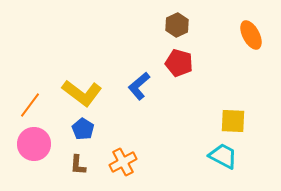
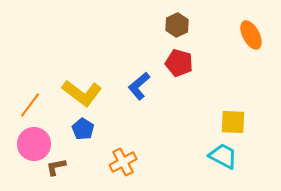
yellow square: moved 1 px down
brown L-shape: moved 22 px left, 2 px down; rotated 75 degrees clockwise
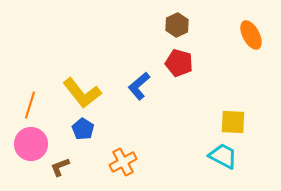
yellow L-shape: rotated 15 degrees clockwise
orange line: rotated 20 degrees counterclockwise
pink circle: moved 3 px left
brown L-shape: moved 4 px right; rotated 10 degrees counterclockwise
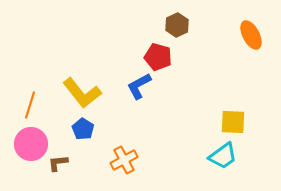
red pentagon: moved 21 px left, 6 px up
blue L-shape: rotated 12 degrees clockwise
cyan trapezoid: rotated 116 degrees clockwise
orange cross: moved 1 px right, 2 px up
brown L-shape: moved 2 px left, 4 px up; rotated 15 degrees clockwise
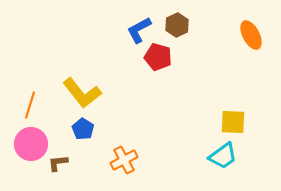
blue L-shape: moved 56 px up
